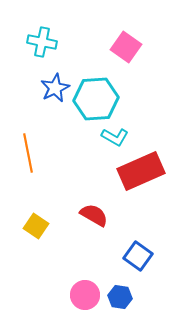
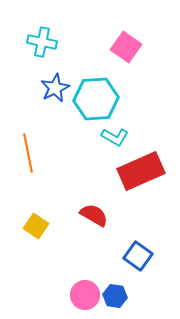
blue hexagon: moved 5 px left, 1 px up
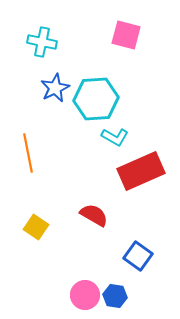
pink square: moved 12 px up; rotated 20 degrees counterclockwise
yellow square: moved 1 px down
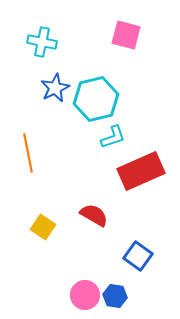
cyan hexagon: rotated 9 degrees counterclockwise
cyan L-shape: moved 2 px left; rotated 48 degrees counterclockwise
yellow square: moved 7 px right
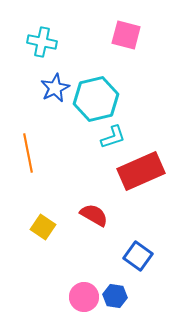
pink circle: moved 1 px left, 2 px down
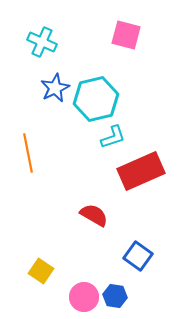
cyan cross: rotated 12 degrees clockwise
yellow square: moved 2 px left, 44 px down
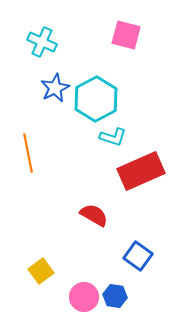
cyan hexagon: rotated 15 degrees counterclockwise
cyan L-shape: rotated 36 degrees clockwise
yellow square: rotated 20 degrees clockwise
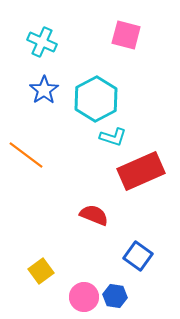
blue star: moved 11 px left, 2 px down; rotated 8 degrees counterclockwise
orange line: moved 2 px left, 2 px down; rotated 42 degrees counterclockwise
red semicircle: rotated 8 degrees counterclockwise
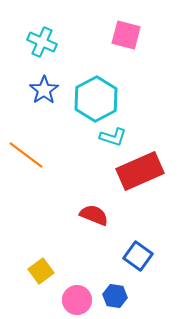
red rectangle: moved 1 px left
pink circle: moved 7 px left, 3 px down
